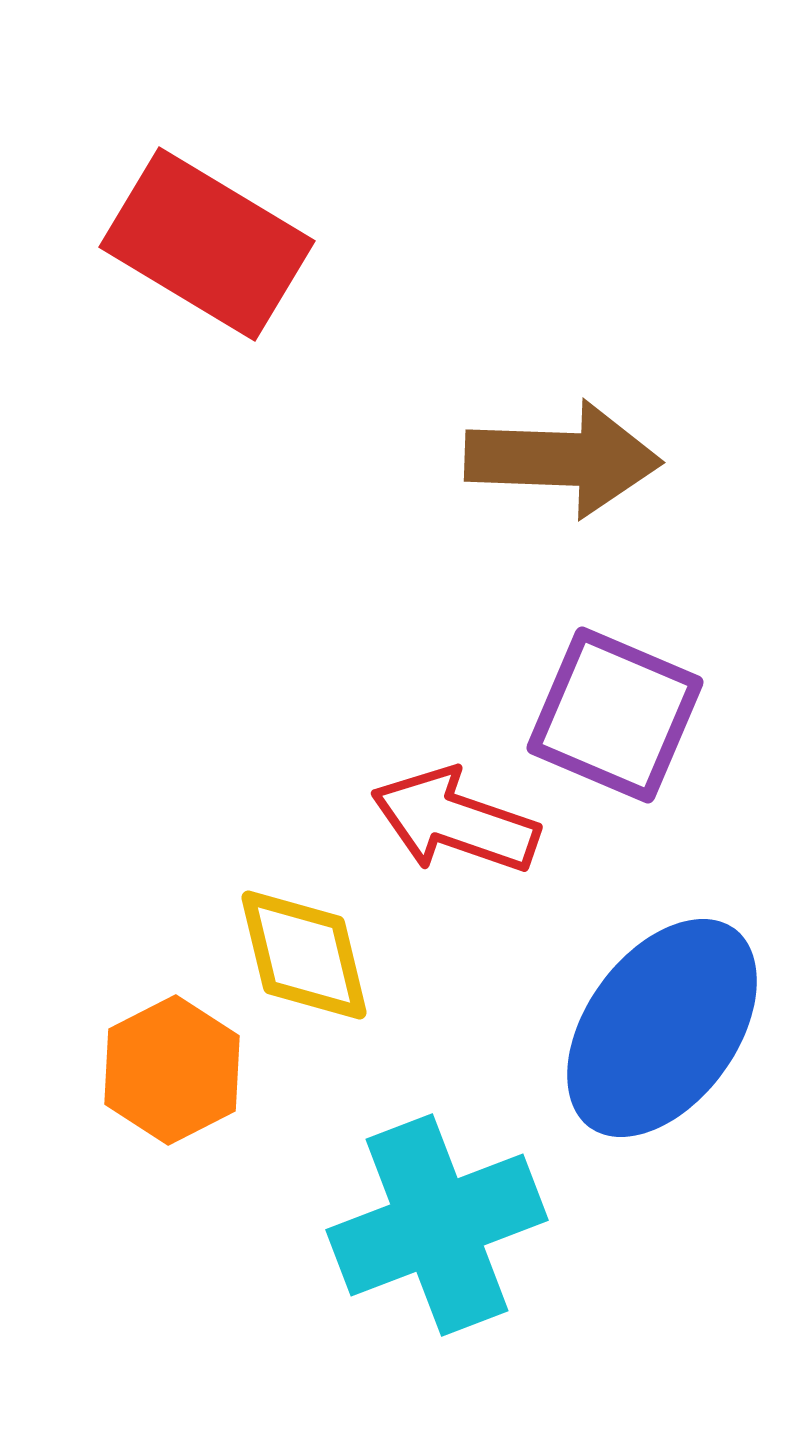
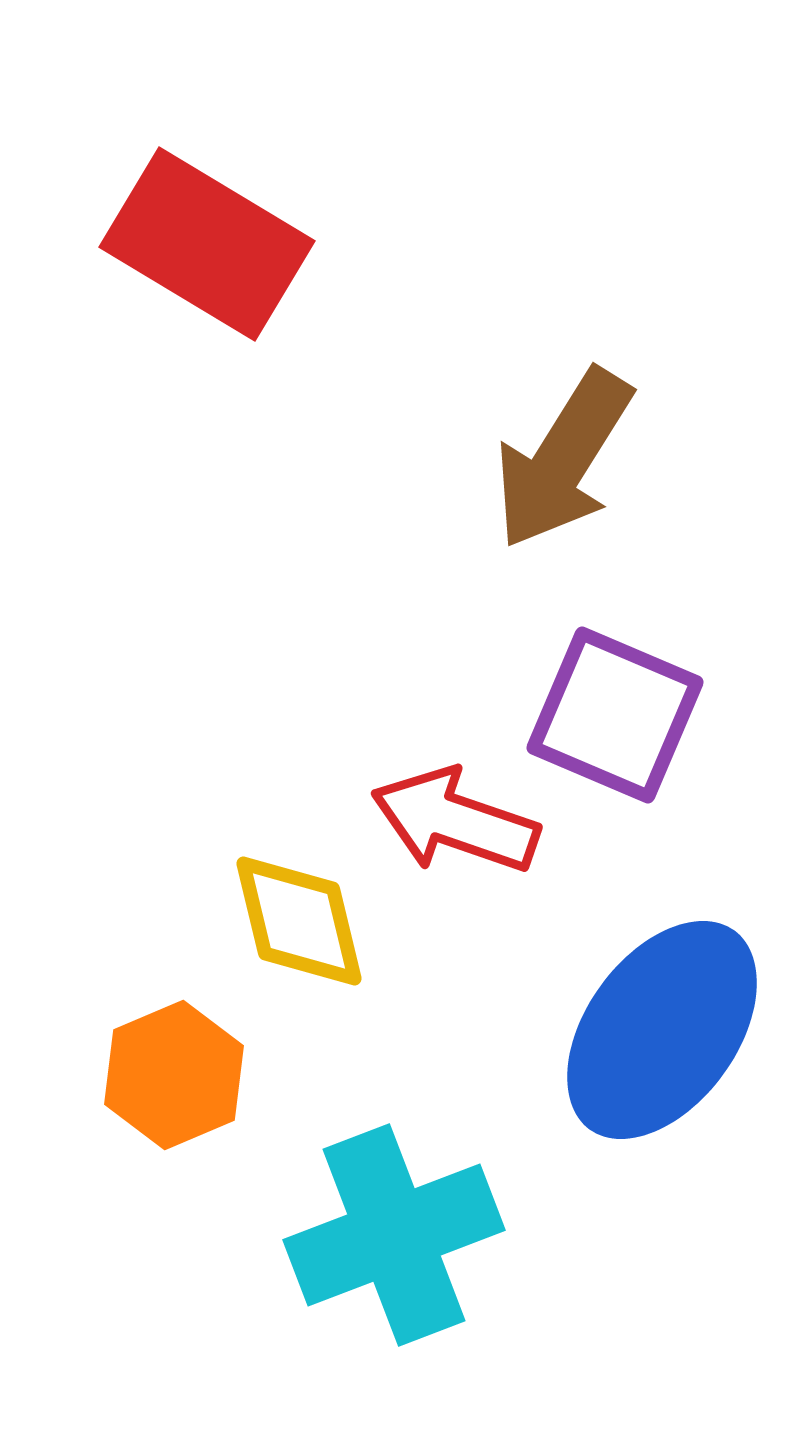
brown arrow: rotated 120 degrees clockwise
yellow diamond: moved 5 px left, 34 px up
blue ellipse: moved 2 px down
orange hexagon: moved 2 px right, 5 px down; rotated 4 degrees clockwise
cyan cross: moved 43 px left, 10 px down
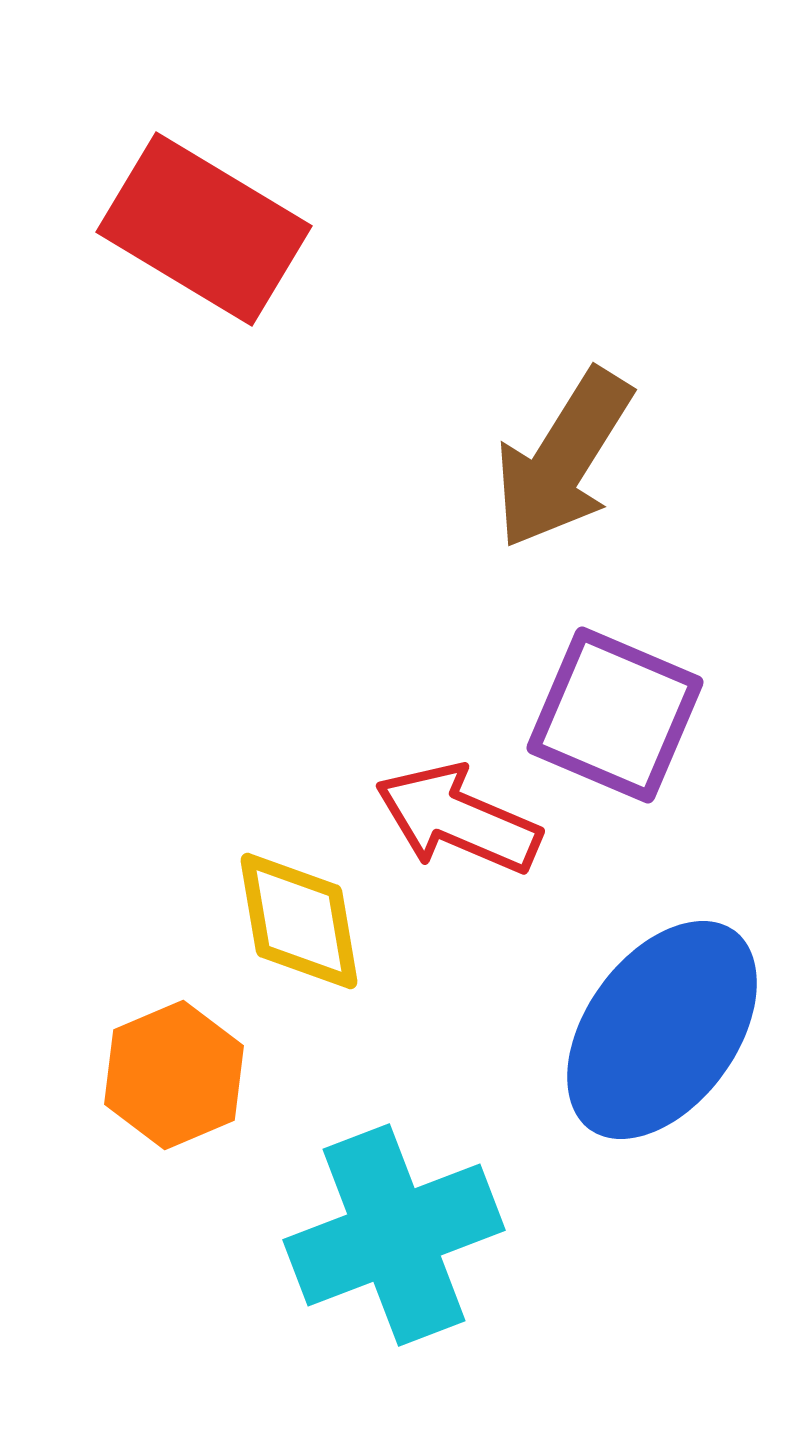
red rectangle: moved 3 px left, 15 px up
red arrow: moved 3 px right, 2 px up; rotated 4 degrees clockwise
yellow diamond: rotated 4 degrees clockwise
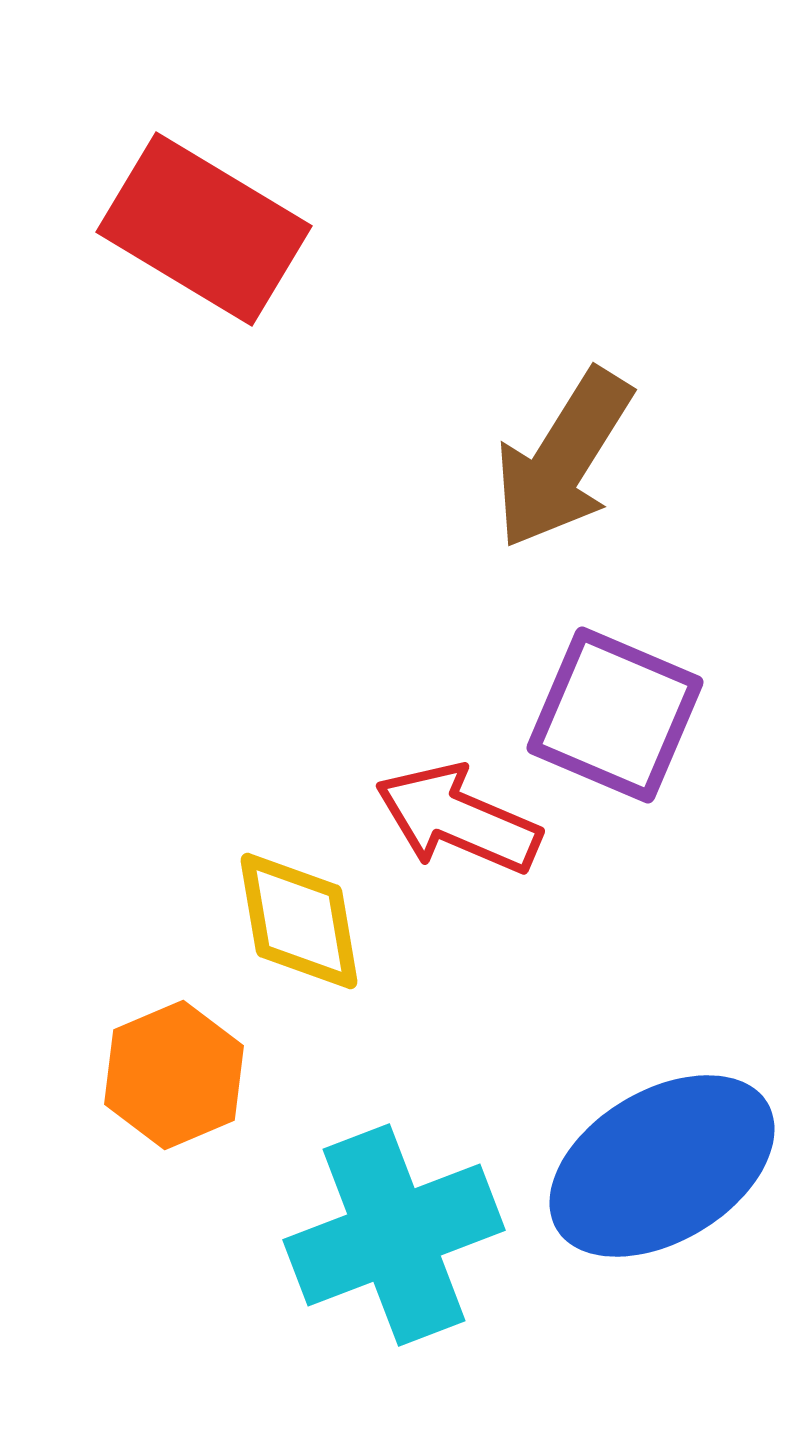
blue ellipse: moved 136 px down; rotated 23 degrees clockwise
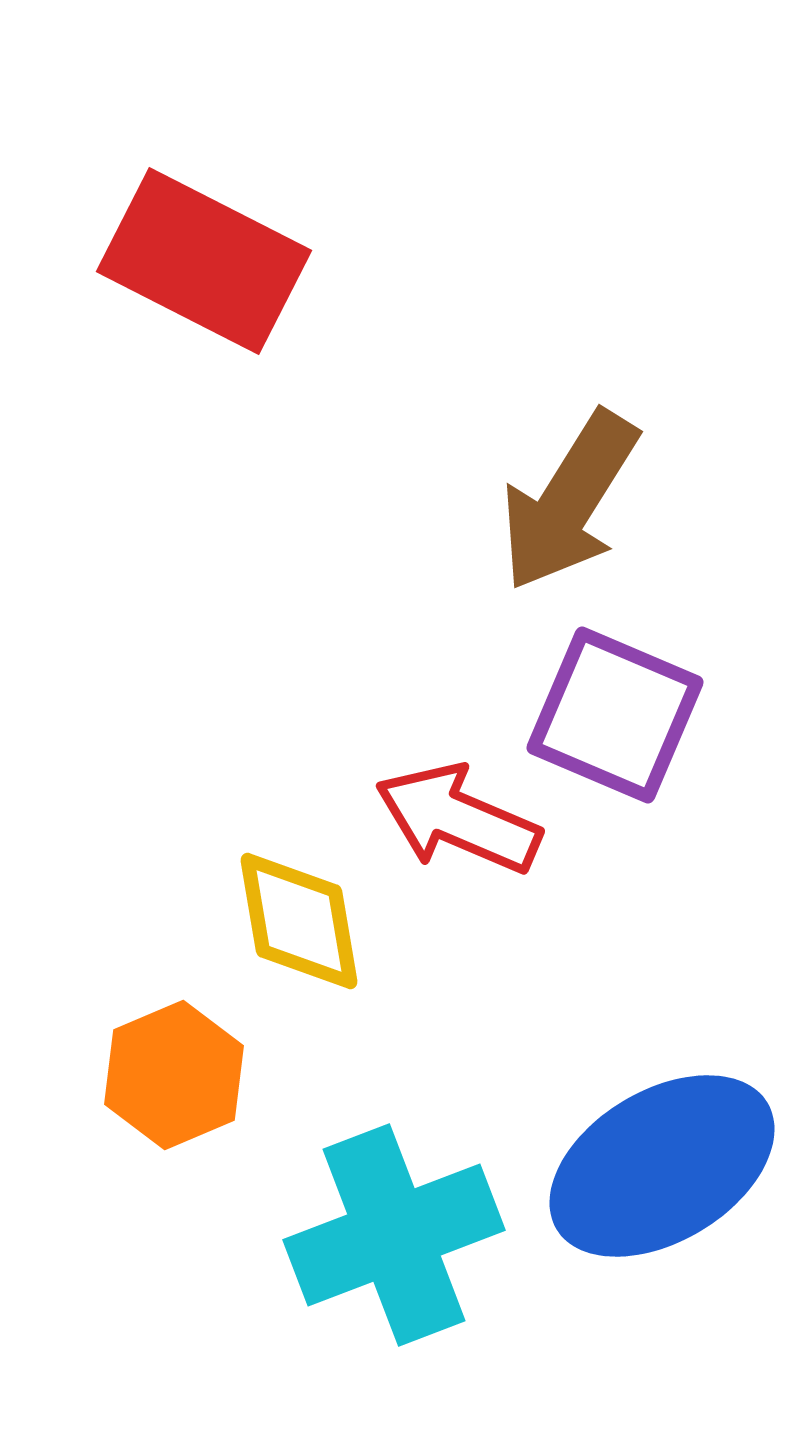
red rectangle: moved 32 px down; rotated 4 degrees counterclockwise
brown arrow: moved 6 px right, 42 px down
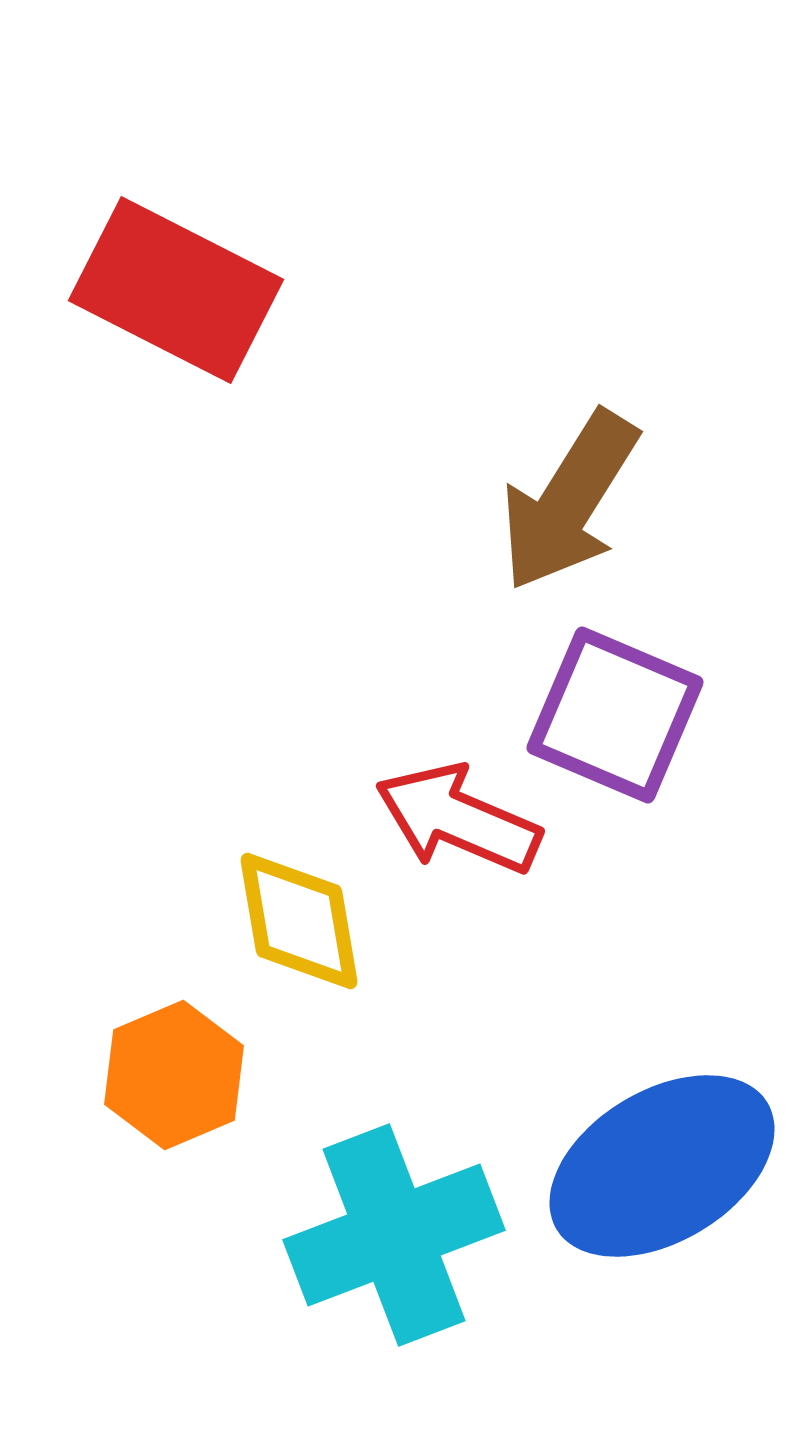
red rectangle: moved 28 px left, 29 px down
